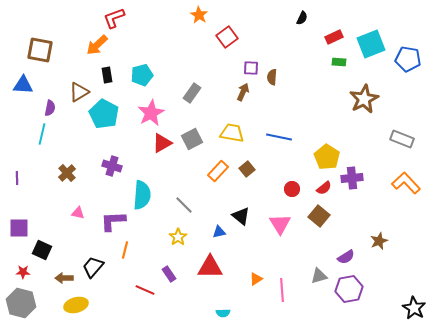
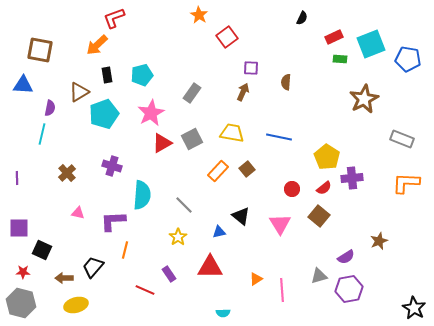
green rectangle at (339, 62): moved 1 px right, 3 px up
brown semicircle at (272, 77): moved 14 px right, 5 px down
cyan pentagon at (104, 114): rotated 24 degrees clockwise
orange L-shape at (406, 183): rotated 44 degrees counterclockwise
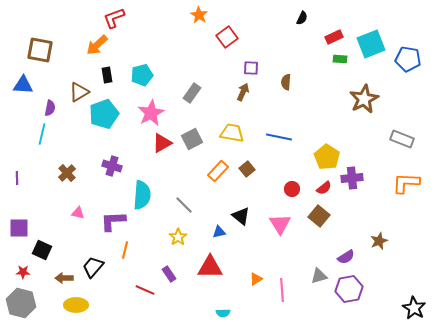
yellow ellipse at (76, 305): rotated 15 degrees clockwise
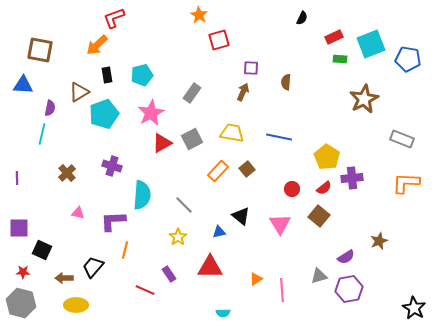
red square at (227, 37): moved 8 px left, 3 px down; rotated 20 degrees clockwise
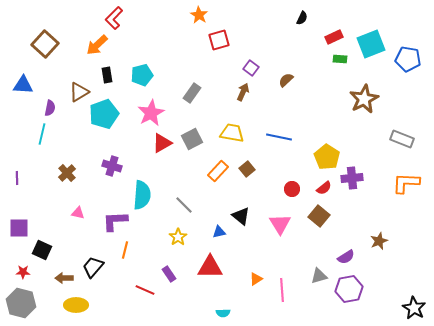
red L-shape at (114, 18): rotated 25 degrees counterclockwise
brown square at (40, 50): moved 5 px right, 6 px up; rotated 32 degrees clockwise
purple square at (251, 68): rotated 35 degrees clockwise
brown semicircle at (286, 82): moved 2 px up; rotated 42 degrees clockwise
purple L-shape at (113, 221): moved 2 px right
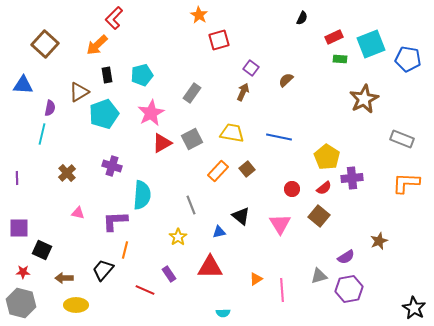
gray line at (184, 205): moved 7 px right; rotated 24 degrees clockwise
black trapezoid at (93, 267): moved 10 px right, 3 px down
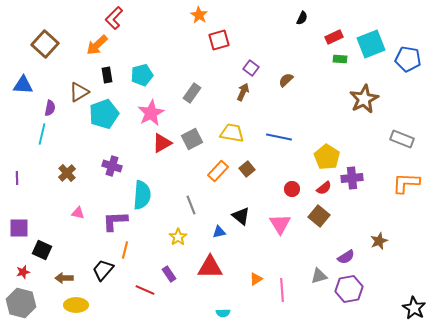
red star at (23, 272): rotated 16 degrees counterclockwise
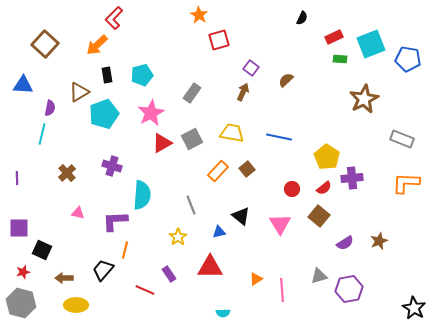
purple semicircle at (346, 257): moved 1 px left, 14 px up
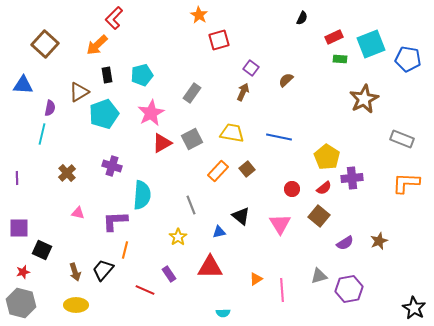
brown arrow at (64, 278): moved 11 px right, 6 px up; rotated 108 degrees counterclockwise
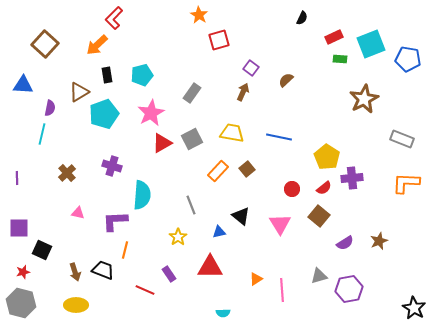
black trapezoid at (103, 270): rotated 70 degrees clockwise
